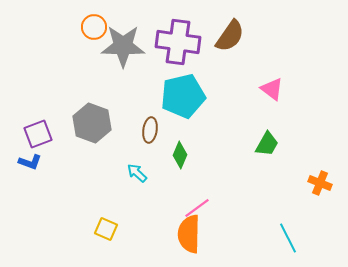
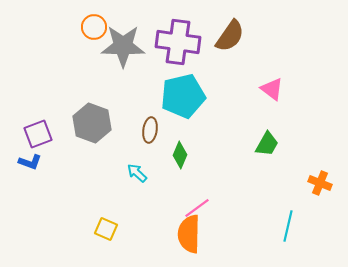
cyan line: moved 12 px up; rotated 40 degrees clockwise
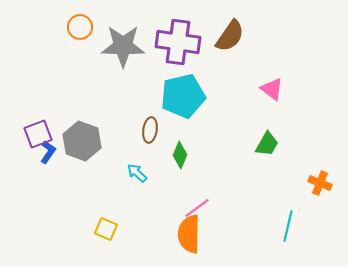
orange circle: moved 14 px left
gray hexagon: moved 10 px left, 18 px down
blue L-shape: moved 18 px right, 10 px up; rotated 75 degrees counterclockwise
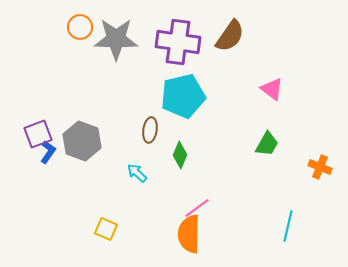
gray star: moved 7 px left, 7 px up
orange cross: moved 16 px up
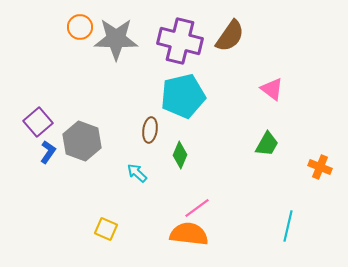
purple cross: moved 2 px right, 1 px up; rotated 6 degrees clockwise
purple square: moved 12 px up; rotated 20 degrees counterclockwise
orange semicircle: rotated 96 degrees clockwise
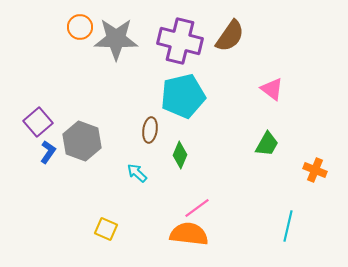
orange cross: moved 5 px left, 3 px down
